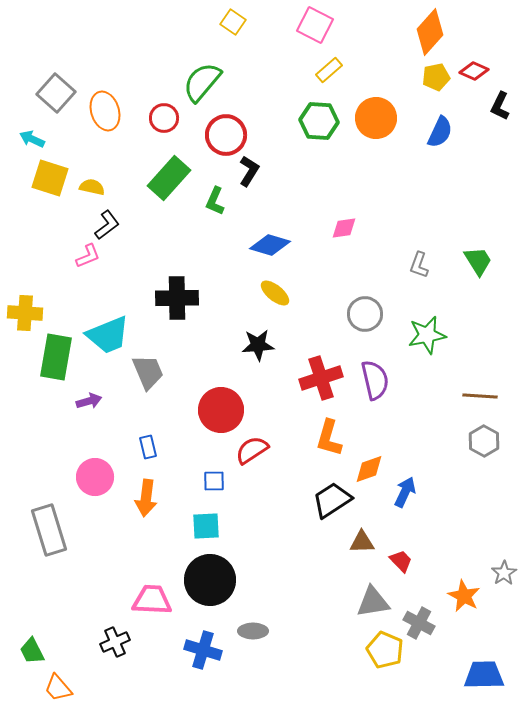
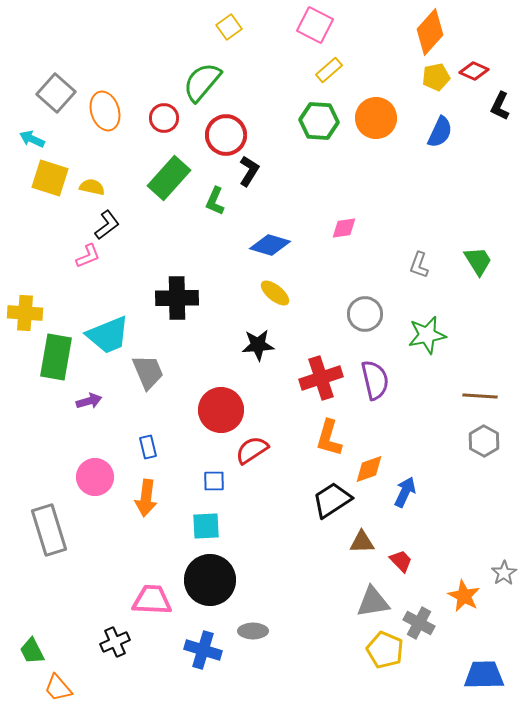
yellow square at (233, 22): moved 4 px left, 5 px down; rotated 20 degrees clockwise
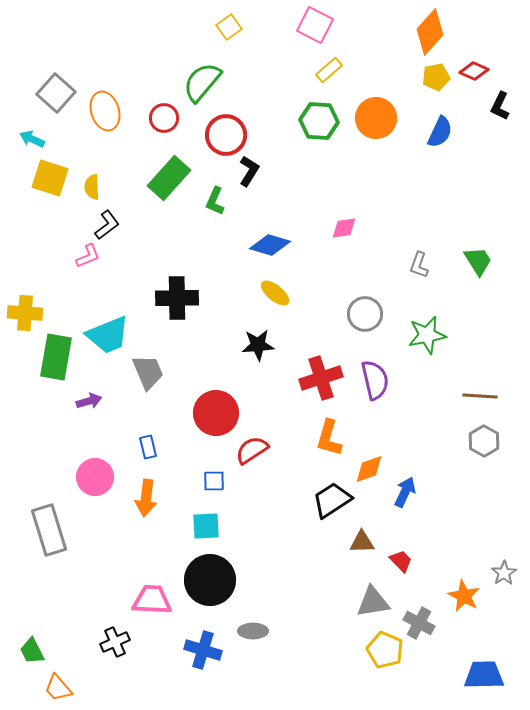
yellow semicircle at (92, 187): rotated 105 degrees counterclockwise
red circle at (221, 410): moved 5 px left, 3 px down
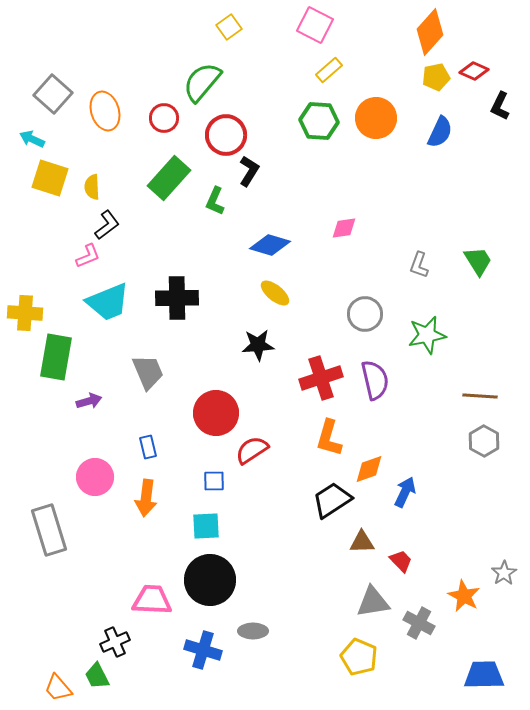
gray square at (56, 93): moved 3 px left, 1 px down
cyan trapezoid at (108, 335): moved 33 px up
yellow pentagon at (385, 650): moved 26 px left, 7 px down
green trapezoid at (32, 651): moved 65 px right, 25 px down
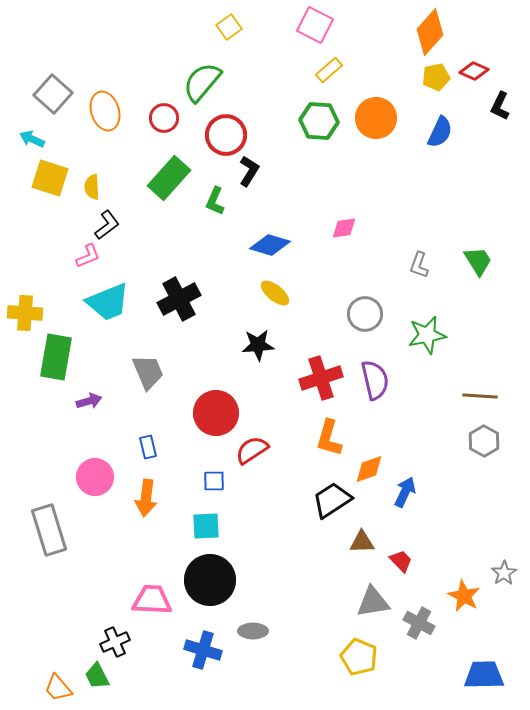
black cross at (177, 298): moved 2 px right, 1 px down; rotated 27 degrees counterclockwise
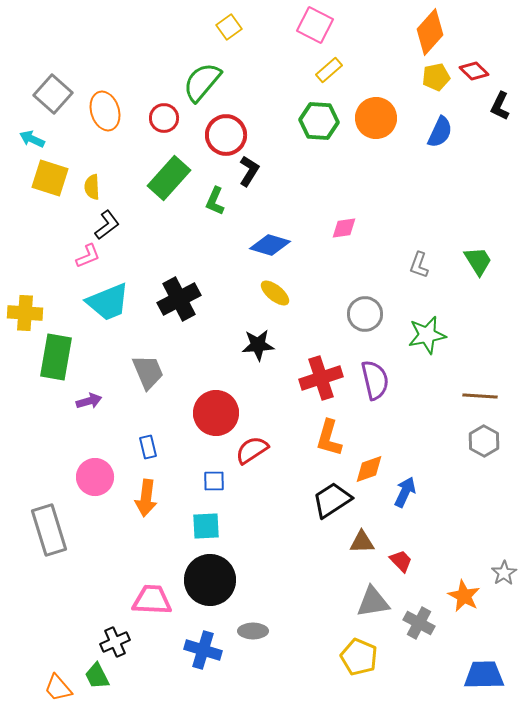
red diamond at (474, 71): rotated 20 degrees clockwise
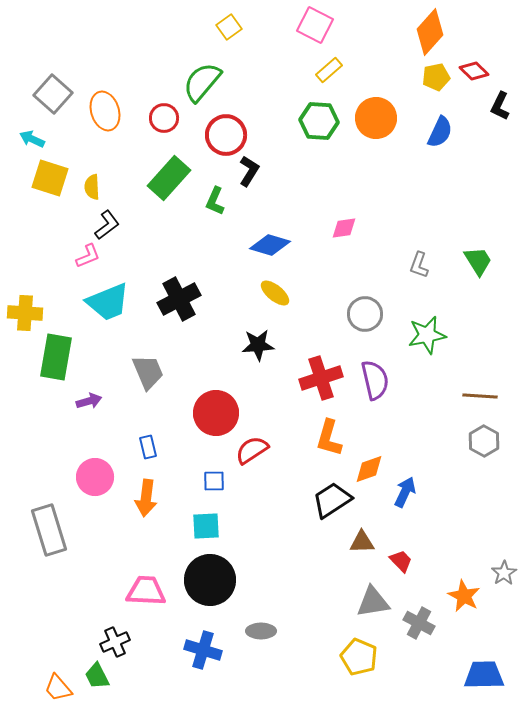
pink trapezoid at (152, 600): moved 6 px left, 9 px up
gray ellipse at (253, 631): moved 8 px right
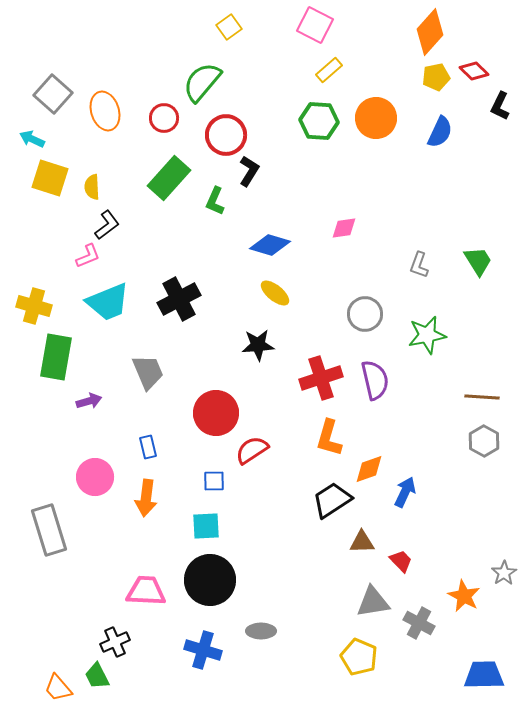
yellow cross at (25, 313): moved 9 px right, 7 px up; rotated 12 degrees clockwise
brown line at (480, 396): moved 2 px right, 1 px down
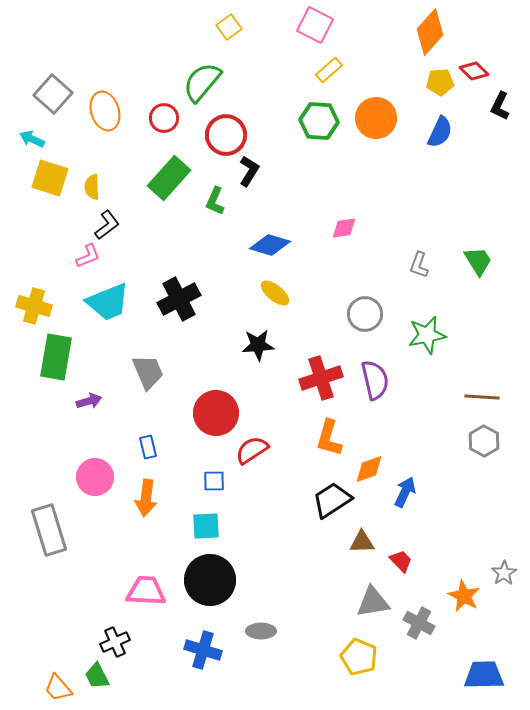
yellow pentagon at (436, 77): moved 4 px right, 5 px down; rotated 8 degrees clockwise
